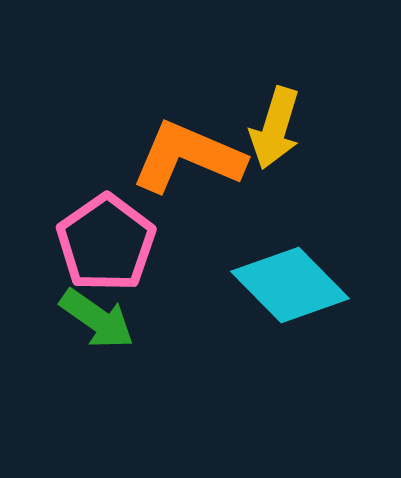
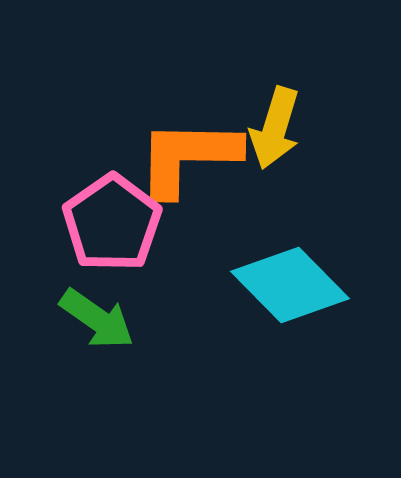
orange L-shape: rotated 22 degrees counterclockwise
pink pentagon: moved 6 px right, 20 px up
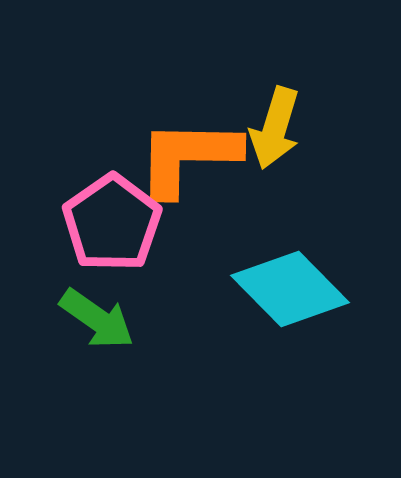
cyan diamond: moved 4 px down
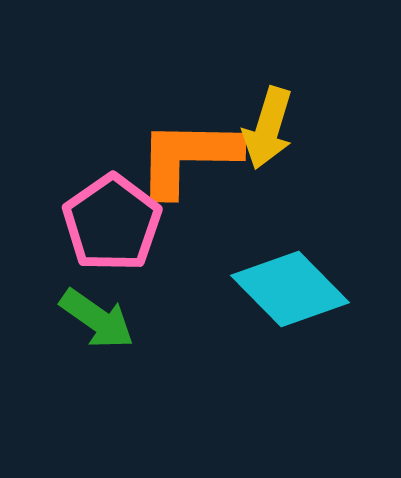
yellow arrow: moved 7 px left
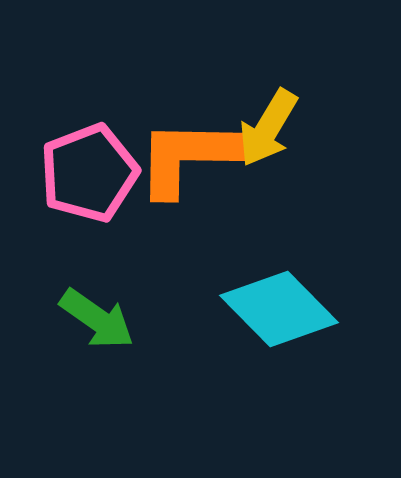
yellow arrow: rotated 14 degrees clockwise
pink pentagon: moved 23 px left, 50 px up; rotated 14 degrees clockwise
cyan diamond: moved 11 px left, 20 px down
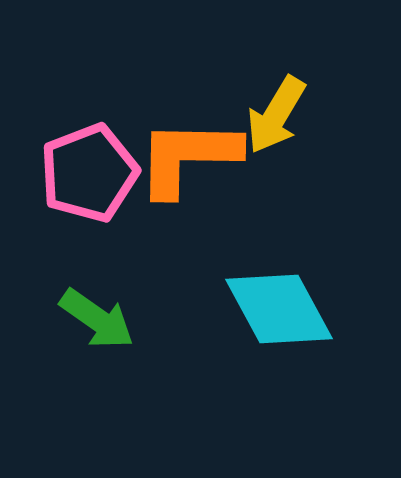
yellow arrow: moved 8 px right, 13 px up
cyan diamond: rotated 16 degrees clockwise
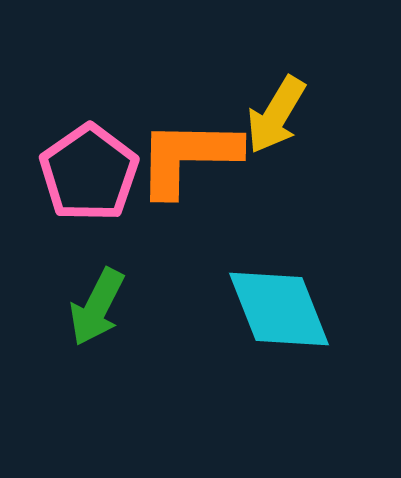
pink pentagon: rotated 14 degrees counterclockwise
cyan diamond: rotated 7 degrees clockwise
green arrow: moved 12 px up; rotated 82 degrees clockwise
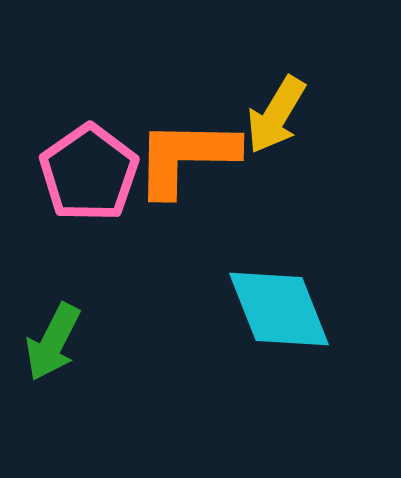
orange L-shape: moved 2 px left
green arrow: moved 44 px left, 35 px down
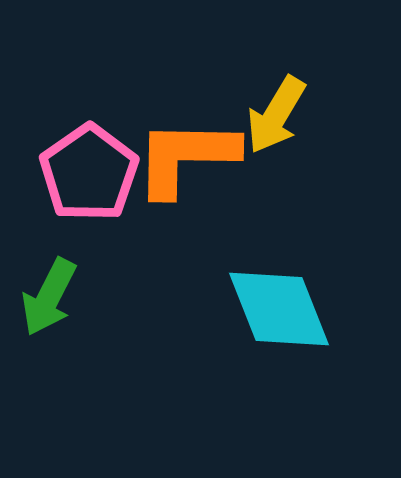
green arrow: moved 4 px left, 45 px up
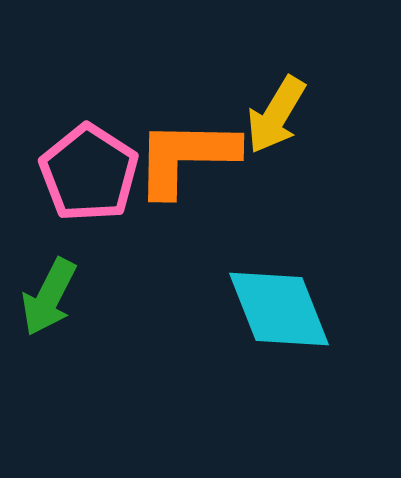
pink pentagon: rotated 4 degrees counterclockwise
